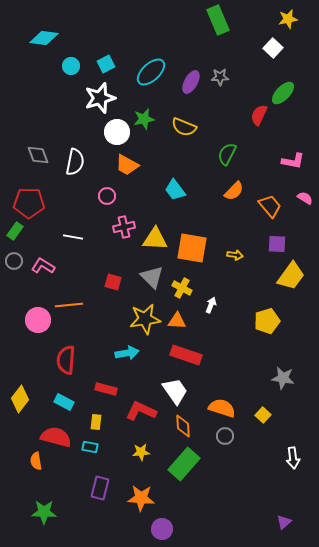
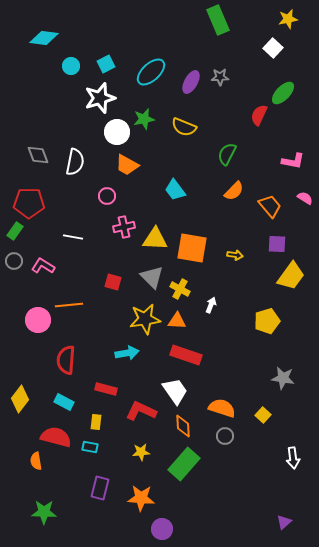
yellow cross at (182, 288): moved 2 px left, 1 px down
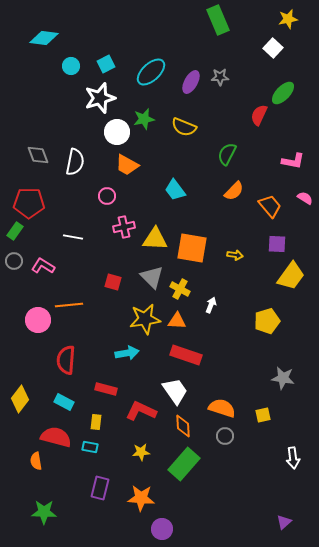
yellow square at (263, 415): rotated 35 degrees clockwise
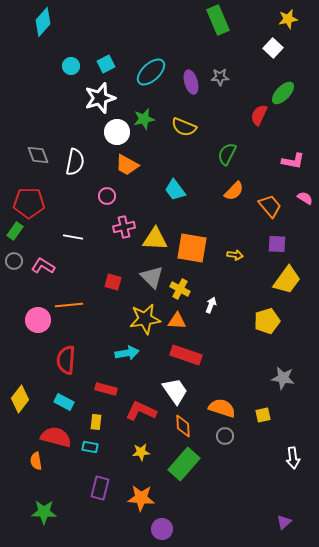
cyan diamond at (44, 38): moved 1 px left, 16 px up; rotated 56 degrees counterclockwise
purple ellipse at (191, 82): rotated 45 degrees counterclockwise
yellow trapezoid at (291, 276): moved 4 px left, 4 px down
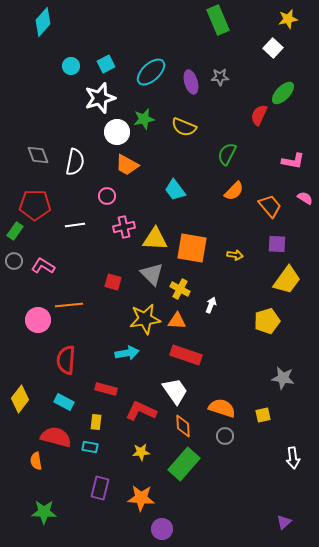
red pentagon at (29, 203): moved 6 px right, 2 px down
white line at (73, 237): moved 2 px right, 12 px up; rotated 18 degrees counterclockwise
gray triangle at (152, 277): moved 3 px up
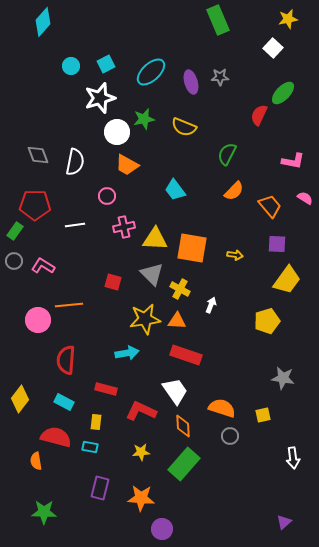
gray circle at (225, 436): moved 5 px right
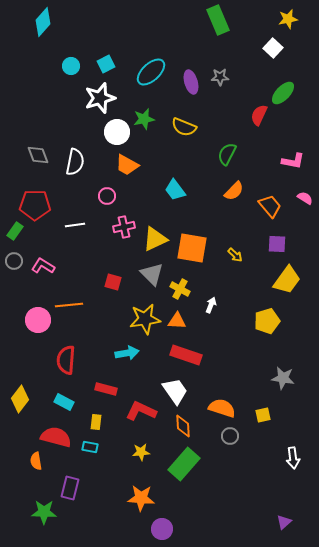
yellow triangle at (155, 239): rotated 28 degrees counterclockwise
yellow arrow at (235, 255): rotated 35 degrees clockwise
purple rectangle at (100, 488): moved 30 px left
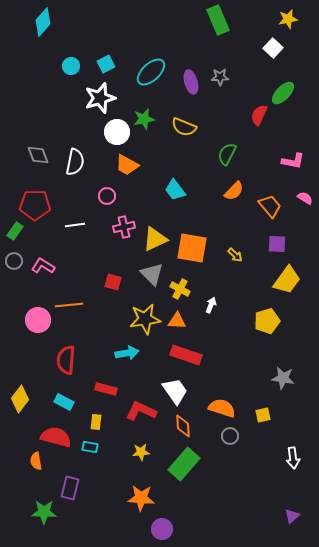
purple triangle at (284, 522): moved 8 px right, 6 px up
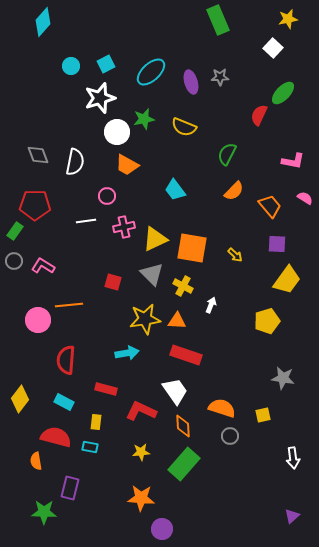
white line at (75, 225): moved 11 px right, 4 px up
yellow cross at (180, 289): moved 3 px right, 3 px up
